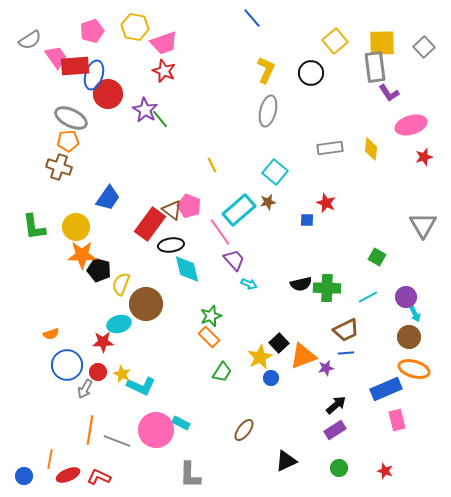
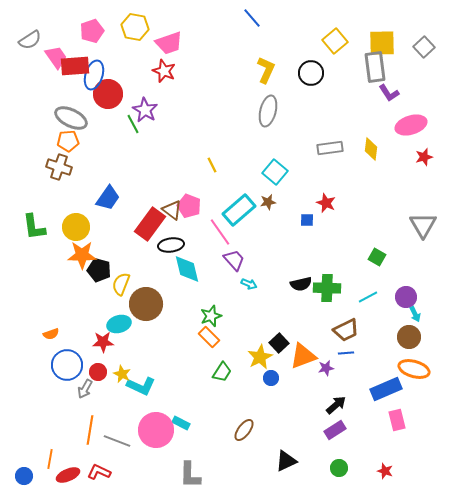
pink trapezoid at (164, 43): moved 5 px right
green line at (160, 119): moved 27 px left, 5 px down; rotated 12 degrees clockwise
red L-shape at (99, 477): moved 5 px up
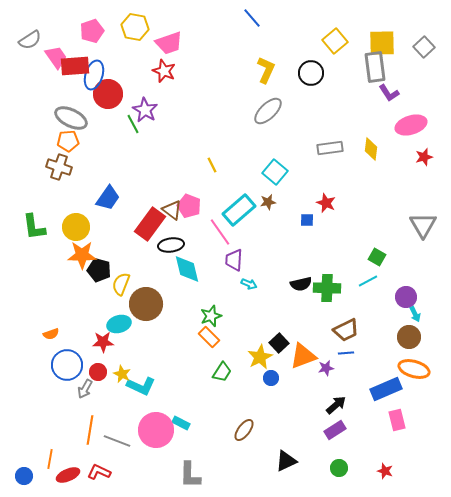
gray ellipse at (268, 111): rotated 32 degrees clockwise
purple trapezoid at (234, 260): rotated 135 degrees counterclockwise
cyan line at (368, 297): moved 16 px up
